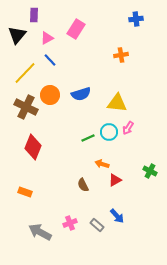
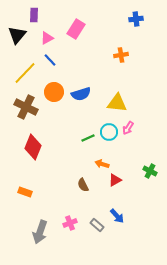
orange circle: moved 4 px right, 3 px up
gray arrow: rotated 100 degrees counterclockwise
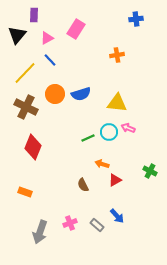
orange cross: moved 4 px left
orange circle: moved 1 px right, 2 px down
pink arrow: rotated 80 degrees clockwise
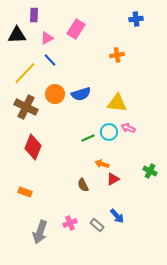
black triangle: rotated 48 degrees clockwise
red triangle: moved 2 px left, 1 px up
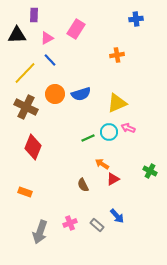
yellow triangle: rotated 30 degrees counterclockwise
orange arrow: rotated 16 degrees clockwise
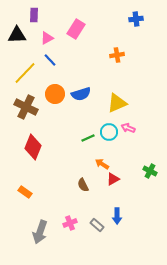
orange rectangle: rotated 16 degrees clockwise
blue arrow: rotated 42 degrees clockwise
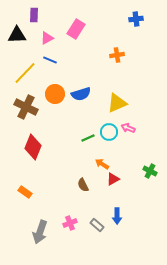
blue line: rotated 24 degrees counterclockwise
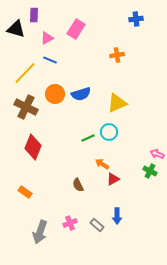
black triangle: moved 1 px left, 6 px up; rotated 18 degrees clockwise
pink arrow: moved 29 px right, 26 px down
brown semicircle: moved 5 px left
